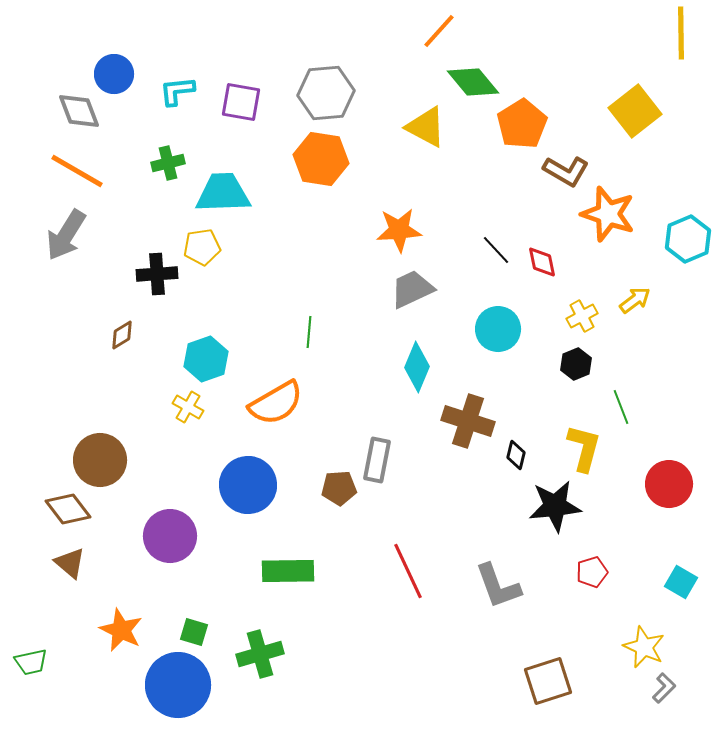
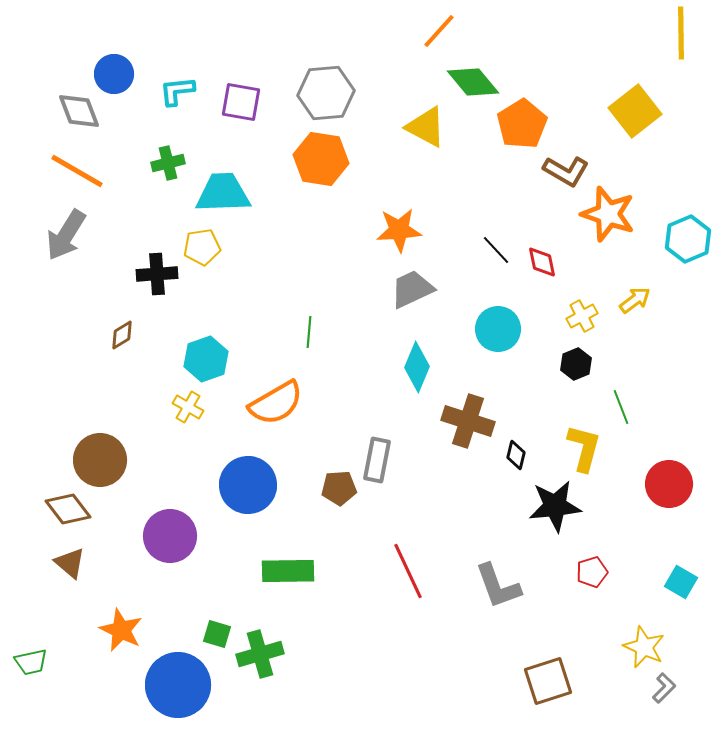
green square at (194, 632): moved 23 px right, 2 px down
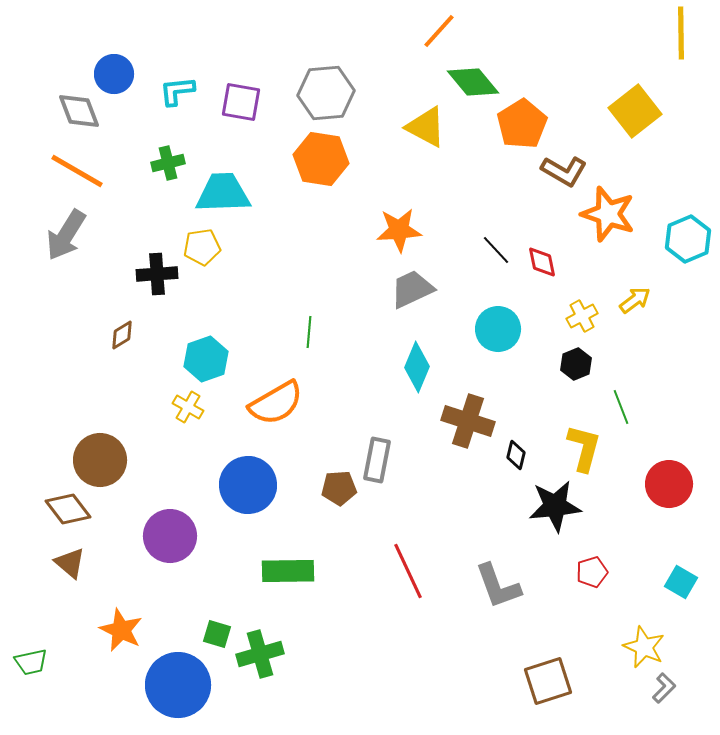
brown L-shape at (566, 171): moved 2 px left
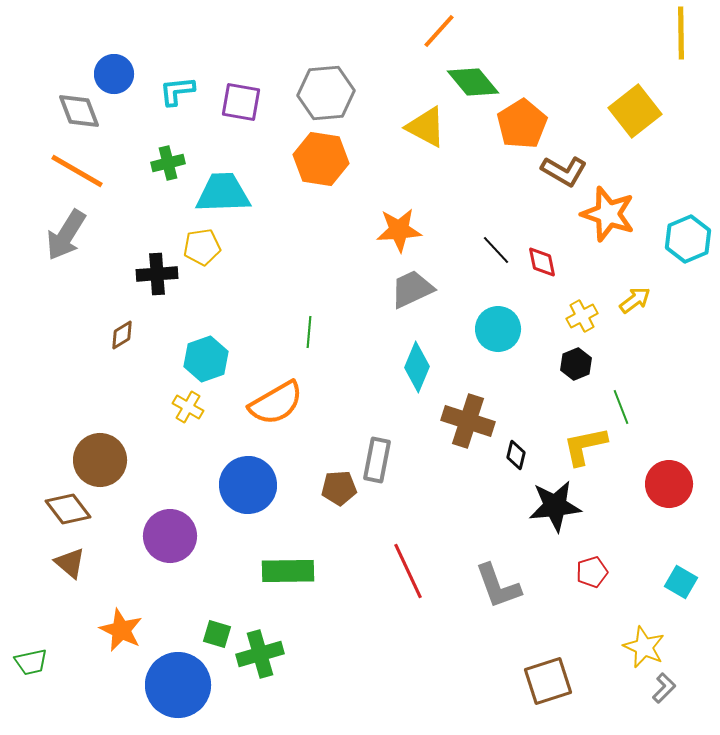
yellow L-shape at (584, 448): moved 1 px right, 2 px up; rotated 117 degrees counterclockwise
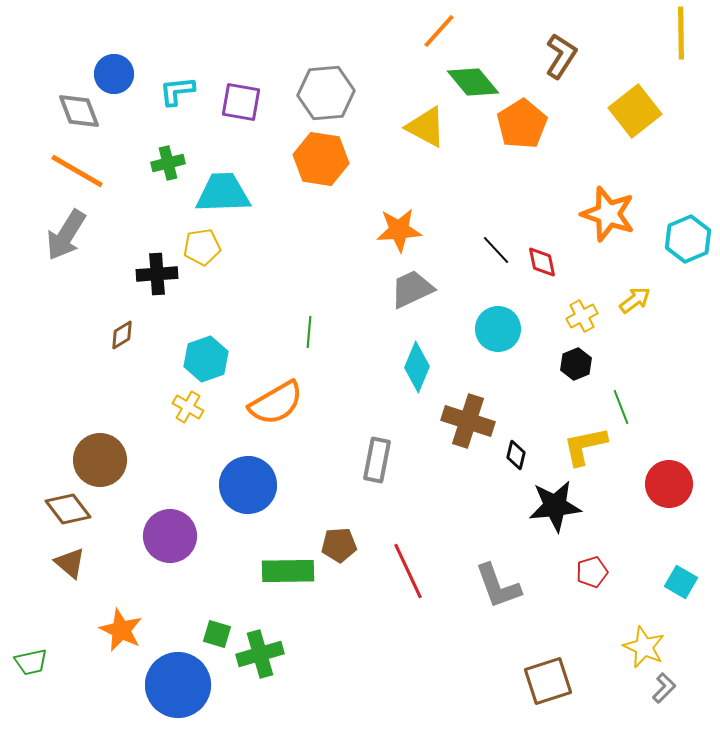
brown L-shape at (564, 171): moved 3 px left, 115 px up; rotated 87 degrees counterclockwise
brown pentagon at (339, 488): moved 57 px down
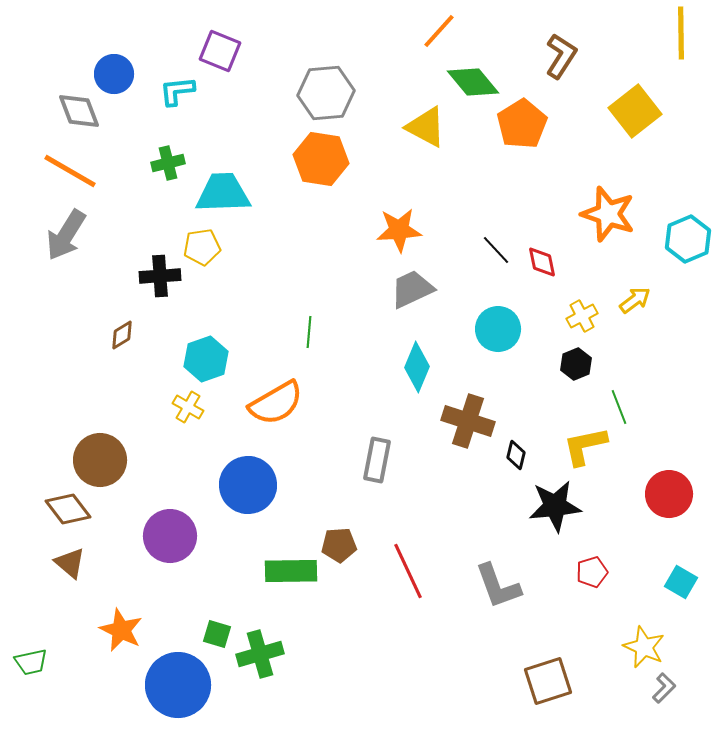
purple square at (241, 102): moved 21 px left, 51 px up; rotated 12 degrees clockwise
orange line at (77, 171): moved 7 px left
black cross at (157, 274): moved 3 px right, 2 px down
green line at (621, 407): moved 2 px left
red circle at (669, 484): moved 10 px down
green rectangle at (288, 571): moved 3 px right
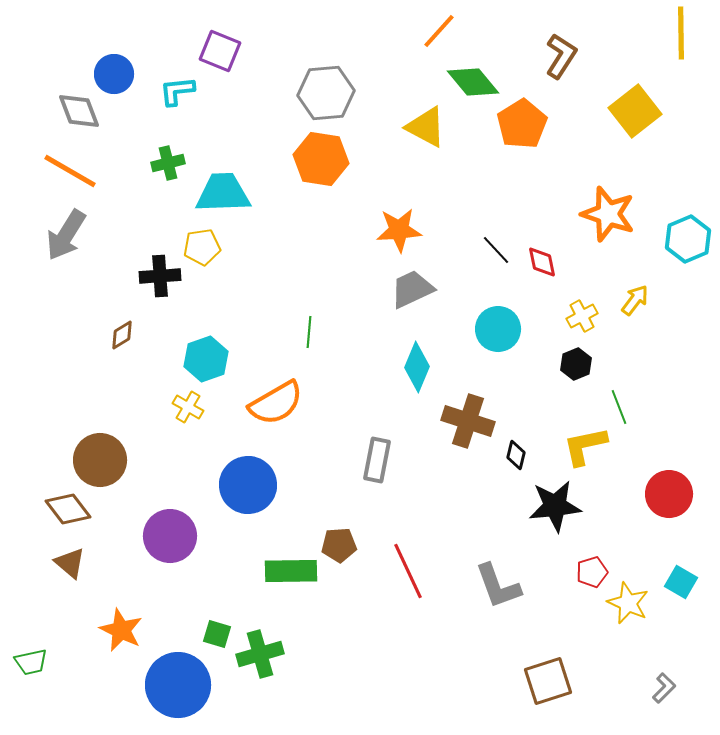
yellow arrow at (635, 300): rotated 16 degrees counterclockwise
yellow star at (644, 647): moved 16 px left, 44 px up
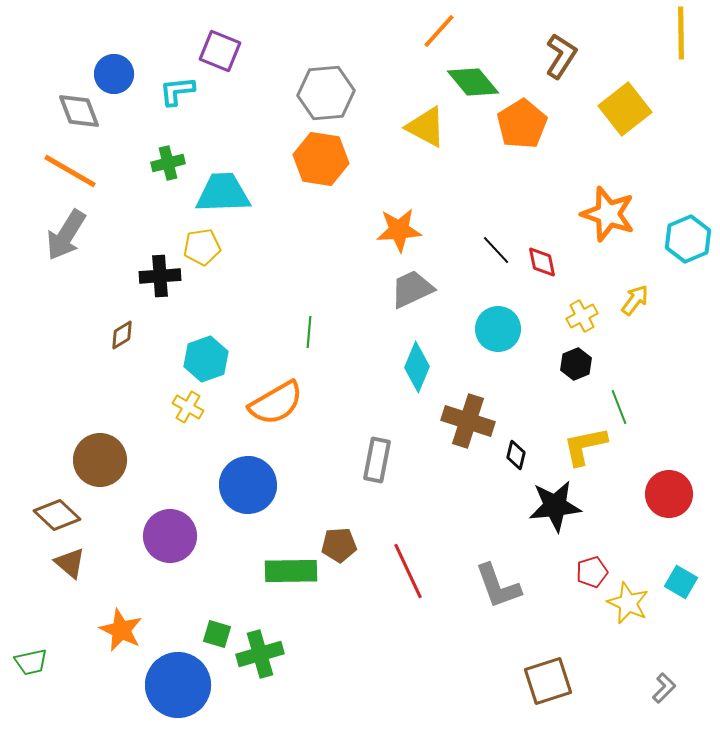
yellow square at (635, 111): moved 10 px left, 2 px up
brown diamond at (68, 509): moved 11 px left, 6 px down; rotated 9 degrees counterclockwise
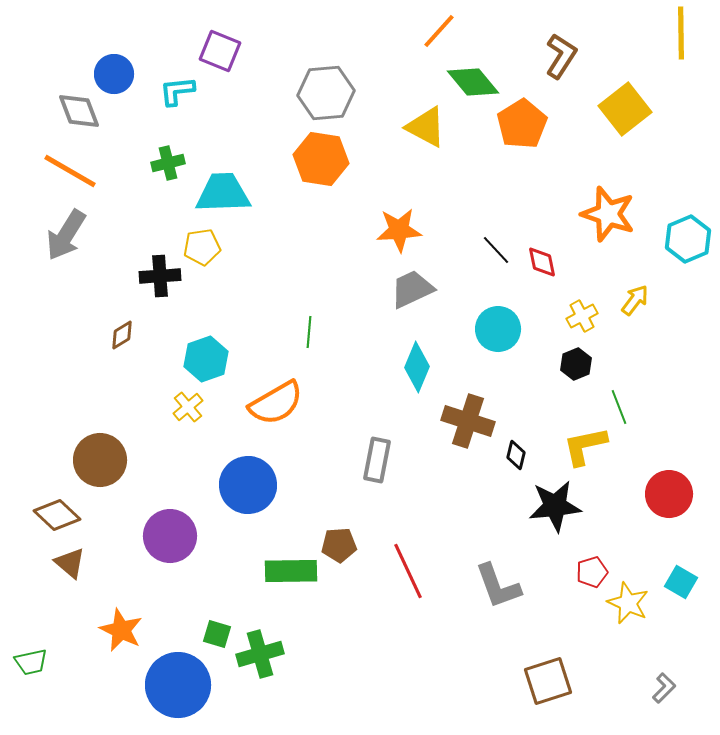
yellow cross at (188, 407): rotated 20 degrees clockwise
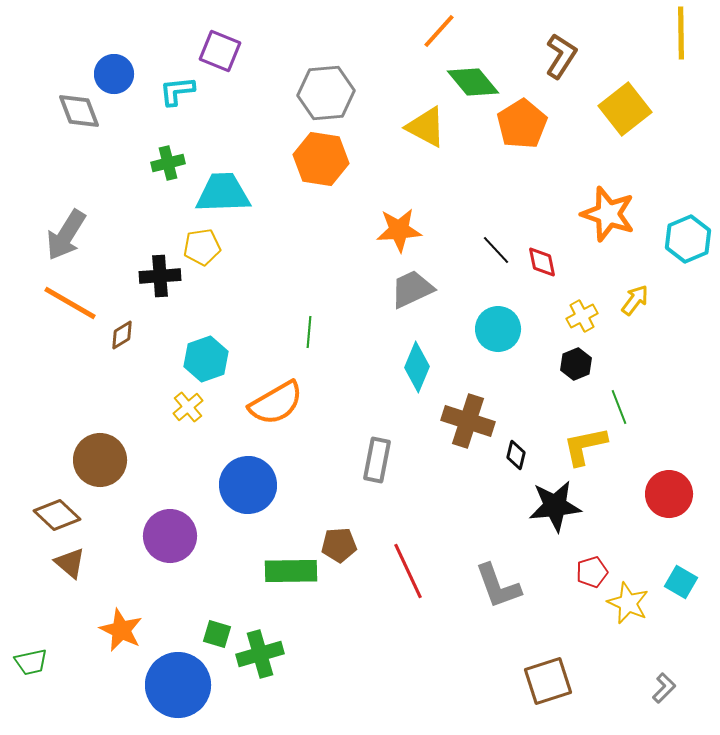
orange line at (70, 171): moved 132 px down
